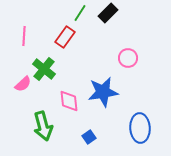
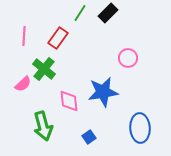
red rectangle: moved 7 px left, 1 px down
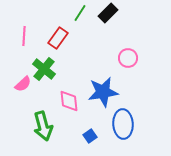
blue ellipse: moved 17 px left, 4 px up
blue square: moved 1 px right, 1 px up
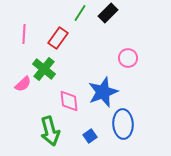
pink line: moved 2 px up
blue star: rotated 12 degrees counterclockwise
green arrow: moved 7 px right, 5 px down
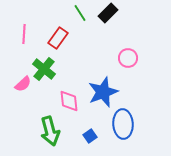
green line: rotated 66 degrees counterclockwise
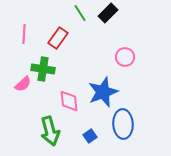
pink circle: moved 3 px left, 1 px up
green cross: moved 1 px left; rotated 30 degrees counterclockwise
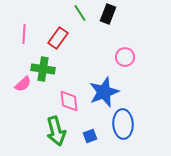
black rectangle: moved 1 px down; rotated 24 degrees counterclockwise
blue star: moved 1 px right
green arrow: moved 6 px right
blue square: rotated 16 degrees clockwise
